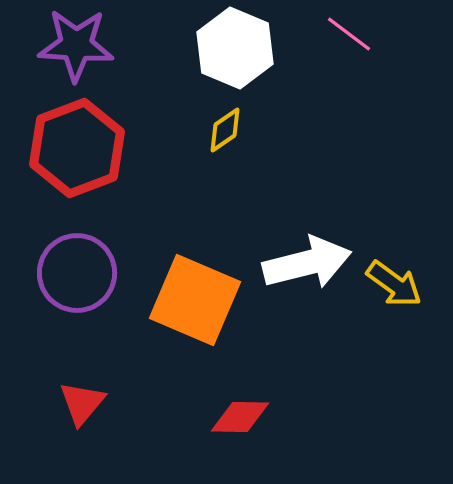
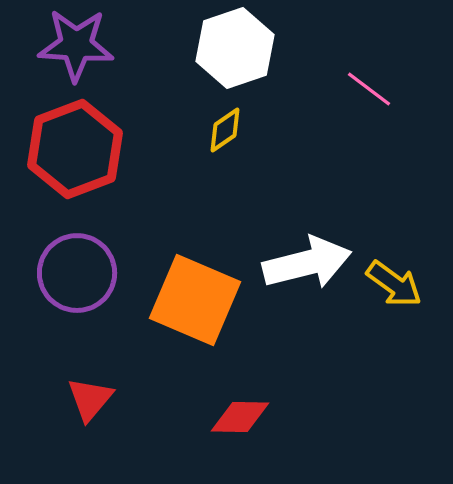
pink line: moved 20 px right, 55 px down
white hexagon: rotated 18 degrees clockwise
red hexagon: moved 2 px left, 1 px down
red triangle: moved 8 px right, 4 px up
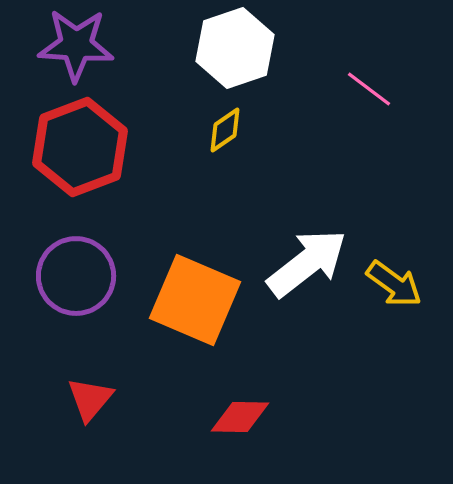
red hexagon: moved 5 px right, 2 px up
white arrow: rotated 24 degrees counterclockwise
purple circle: moved 1 px left, 3 px down
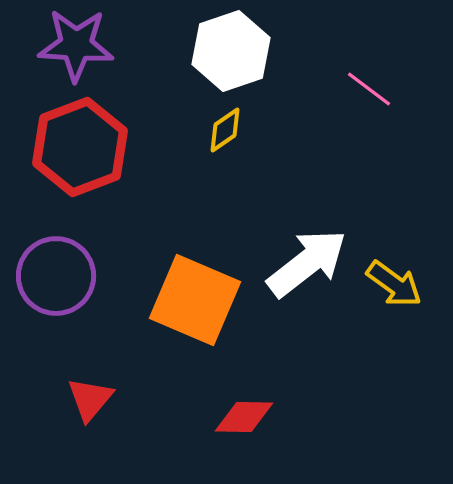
white hexagon: moved 4 px left, 3 px down
purple circle: moved 20 px left
red diamond: moved 4 px right
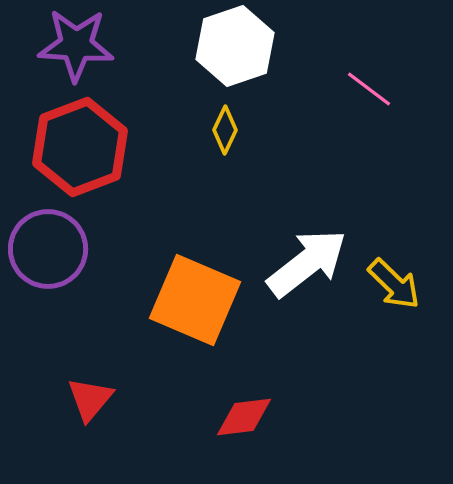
white hexagon: moved 4 px right, 5 px up
yellow diamond: rotated 30 degrees counterclockwise
purple circle: moved 8 px left, 27 px up
yellow arrow: rotated 8 degrees clockwise
red diamond: rotated 8 degrees counterclockwise
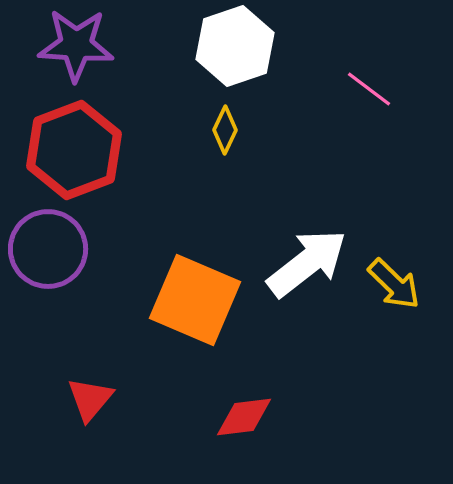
red hexagon: moved 6 px left, 3 px down
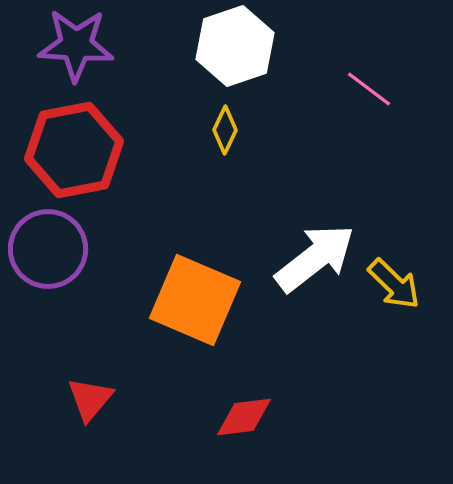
red hexagon: rotated 10 degrees clockwise
white arrow: moved 8 px right, 5 px up
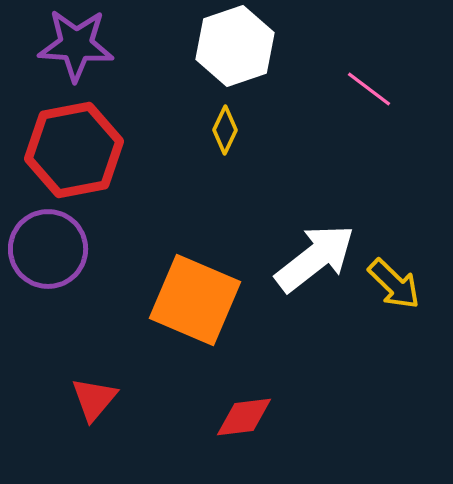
red triangle: moved 4 px right
